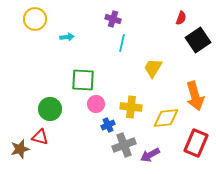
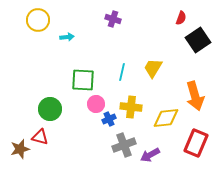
yellow circle: moved 3 px right, 1 px down
cyan line: moved 29 px down
blue cross: moved 1 px right, 6 px up
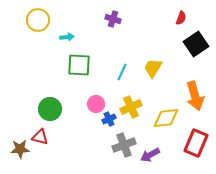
black square: moved 2 px left, 4 px down
cyan line: rotated 12 degrees clockwise
green square: moved 4 px left, 15 px up
yellow cross: rotated 30 degrees counterclockwise
brown star: rotated 12 degrees clockwise
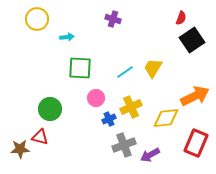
yellow circle: moved 1 px left, 1 px up
black square: moved 4 px left, 4 px up
green square: moved 1 px right, 3 px down
cyan line: moved 3 px right; rotated 30 degrees clockwise
orange arrow: rotated 100 degrees counterclockwise
pink circle: moved 6 px up
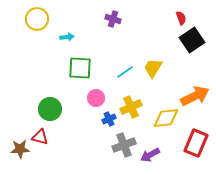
red semicircle: rotated 40 degrees counterclockwise
